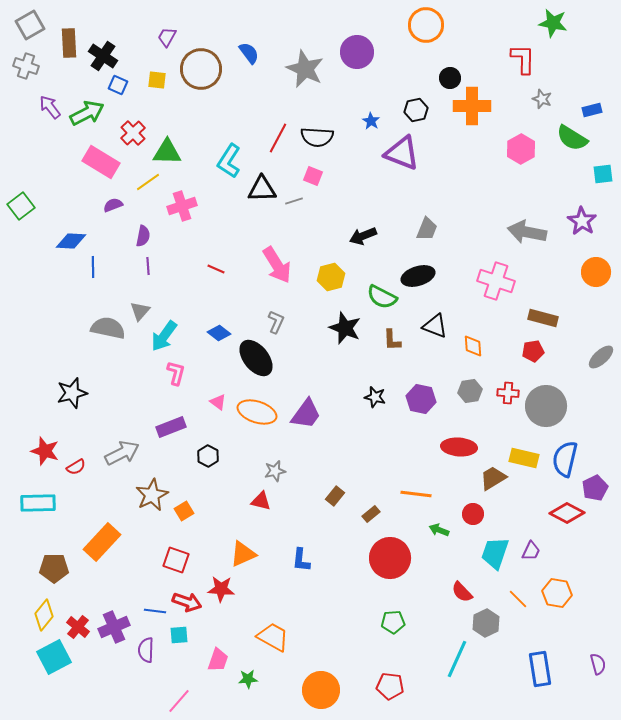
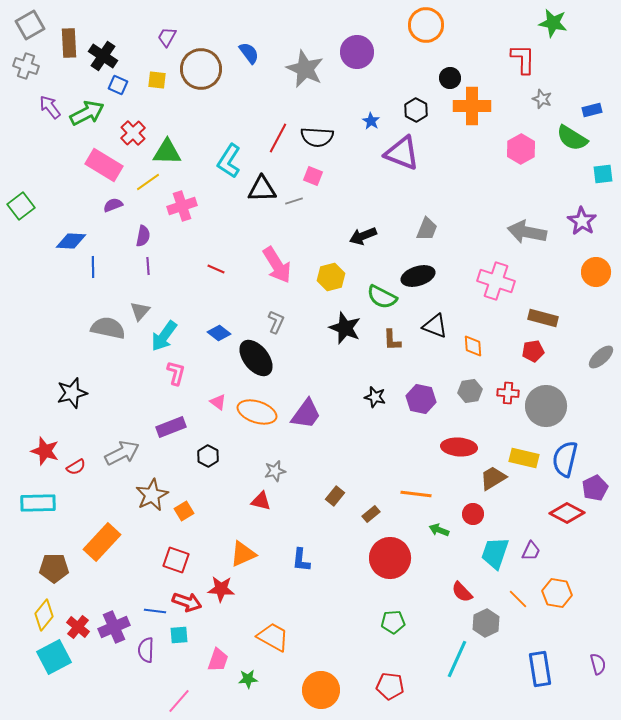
black hexagon at (416, 110): rotated 20 degrees counterclockwise
pink rectangle at (101, 162): moved 3 px right, 3 px down
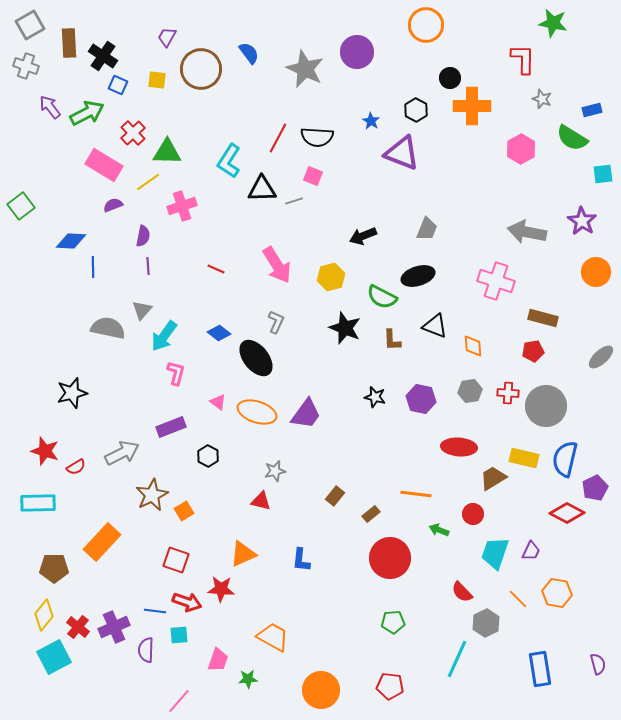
gray triangle at (140, 311): moved 2 px right, 1 px up
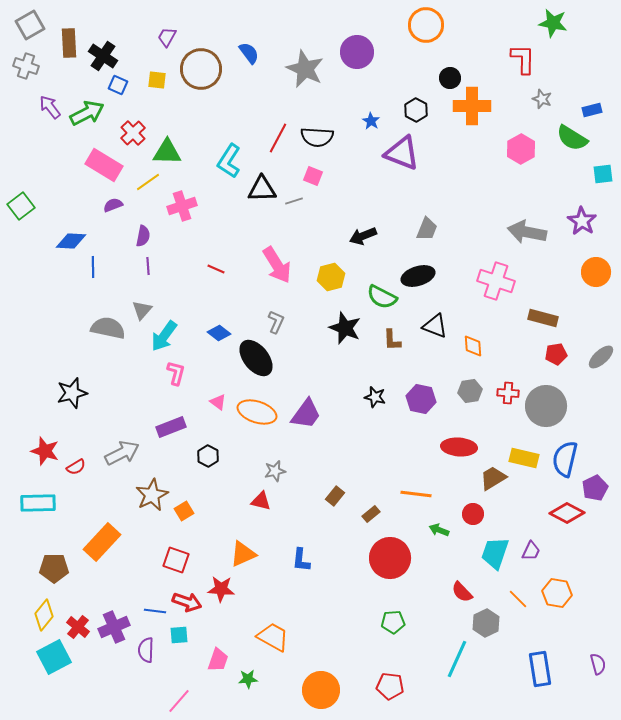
red pentagon at (533, 351): moved 23 px right, 3 px down
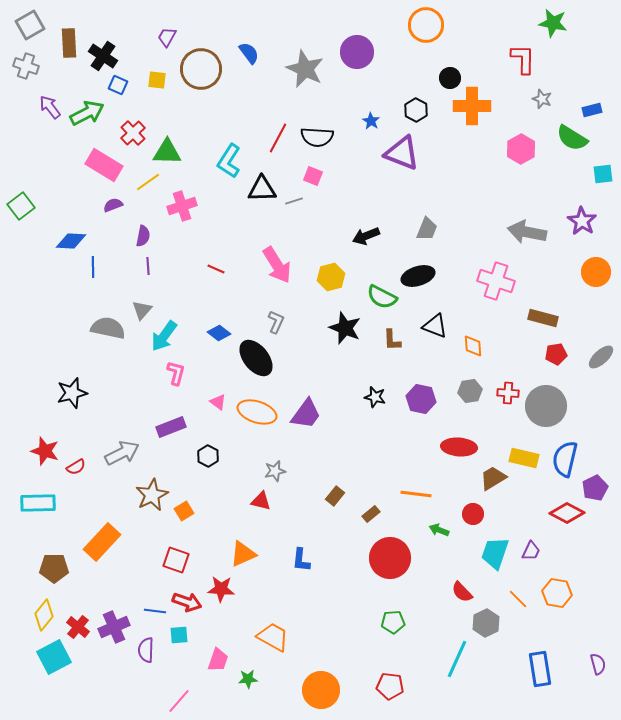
black arrow at (363, 236): moved 3 px right
